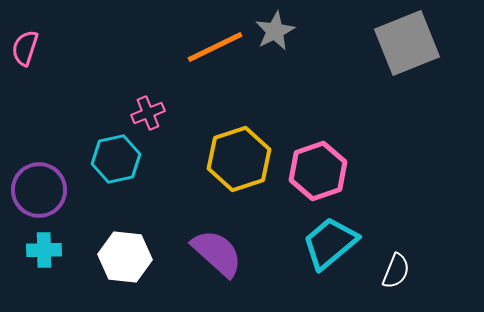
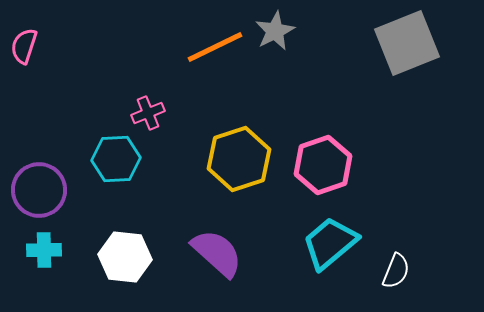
pink semicircle: moved 1 px left, 2 px up
cyan hexagon: rotated 9 degrees clockwise
pink hexagon: moved 5 px right, 6 px up
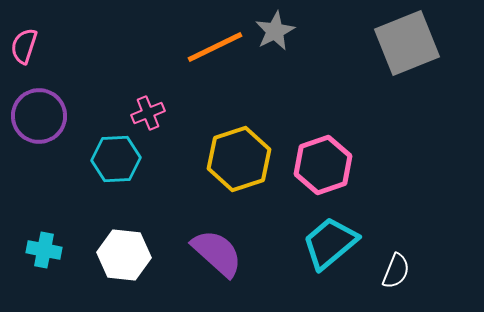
purple circle: moved 74 px up
cyan cross: rotated 12 degrees clockwise
white hexagon: moved 1 px left, 2 px up
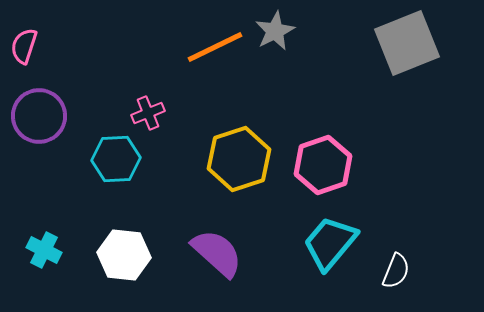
cyan trapezoid: rotated 10 degrees counterclockwise
cyan cross: rotated 16 degrees clockwise
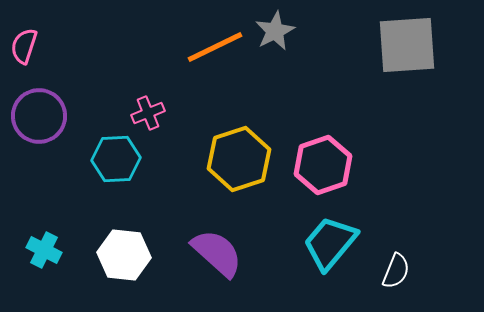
gray square: moved 2 px down; rotated 18 degrees clockwise
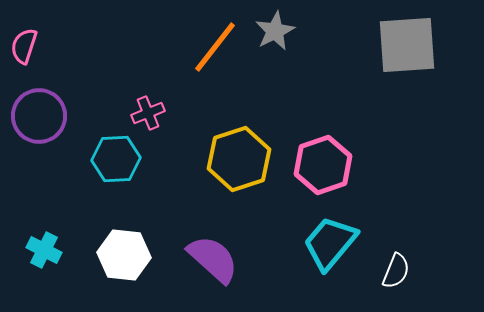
orange line: rotated 26 degrees counterclockwise
purple semicircle: moved 4 px left, 6 px down
